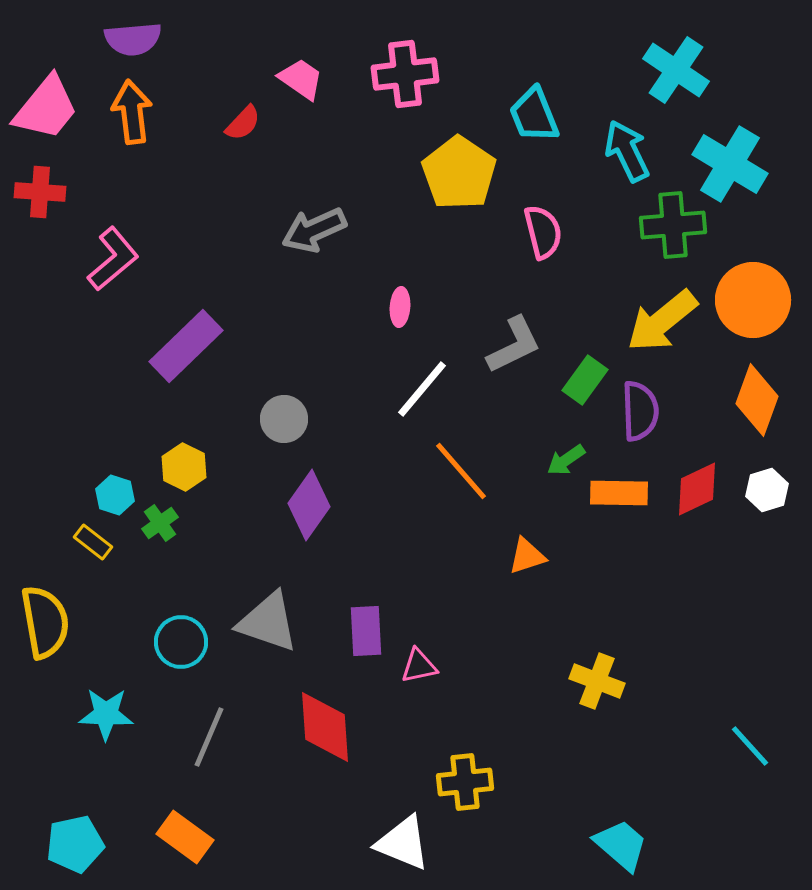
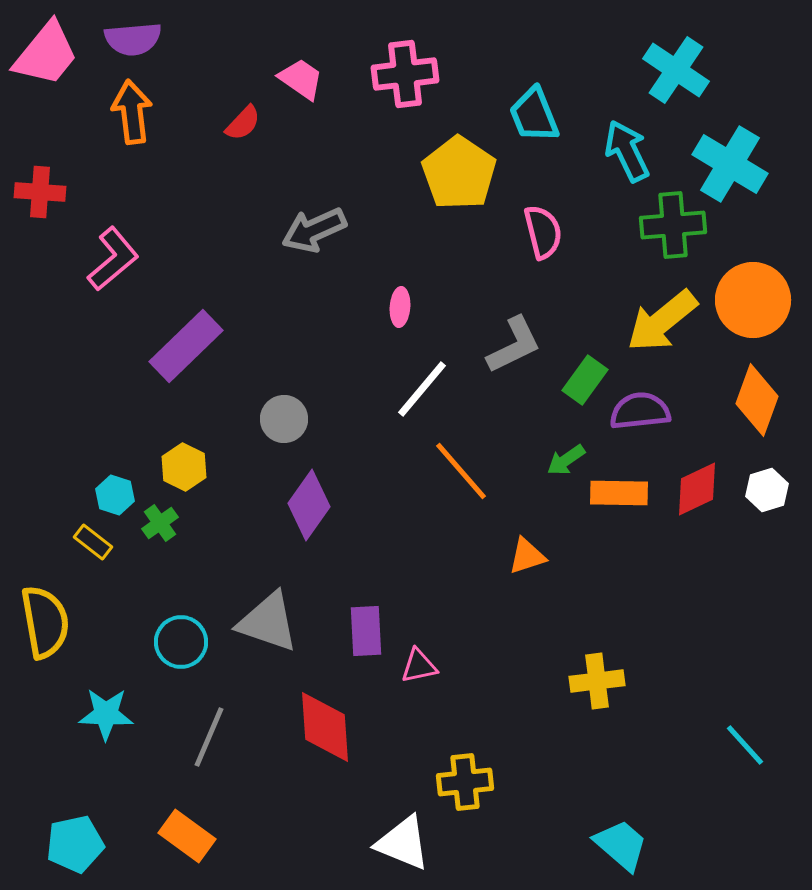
pink trapezoid at (46, 108): moved 54 px up
purple semicircle at (640, 411): rotated 94 degrees counterclockwise
yellow cross at (597, 681): rotated 28 degrees counterclockwise
cyan line at (750, 746): moved 5 px left, 1 px up
orange rectangle at (185, 837): moved 2 px right, 1 px up
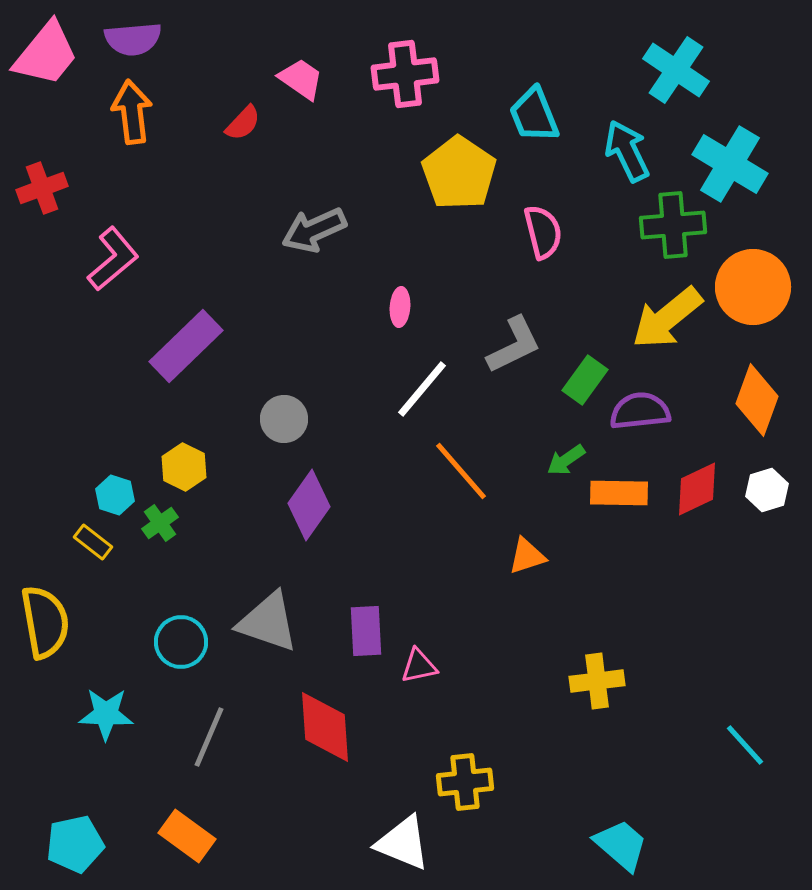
red cross at (40, 192): moved 2 px right, 4 px up; rotated 24 degrees counterclockwise
orange circle at (753, 300): moved 13 px up
yellow arrow at (662, 321): moved 5 px right, 3 px up
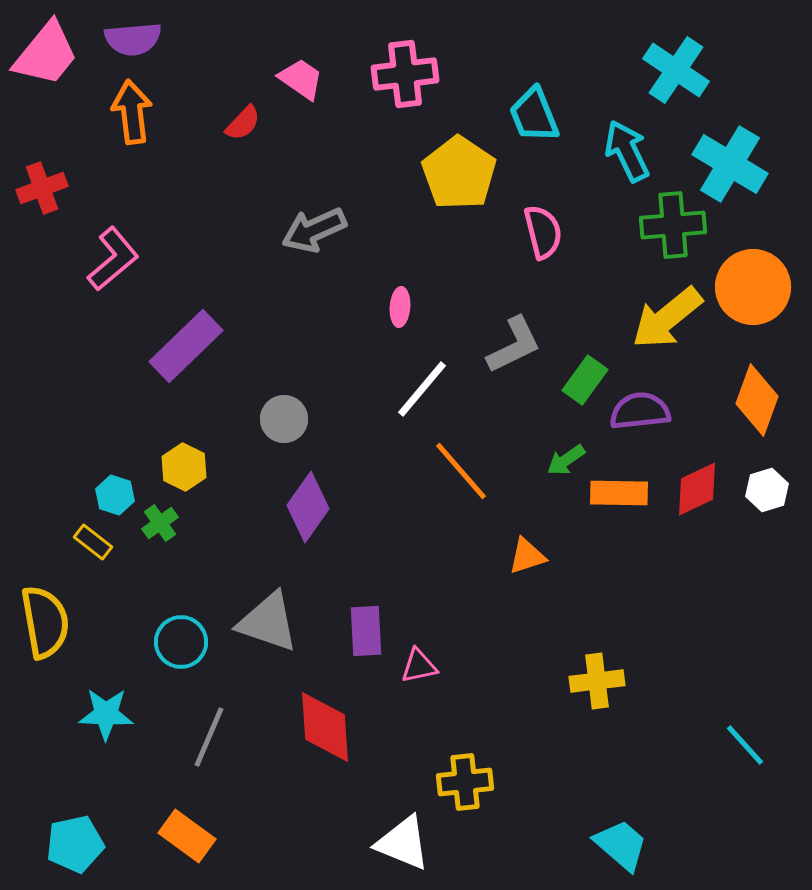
purple diamond at (309, 505): moved 1 px left, 2 px down
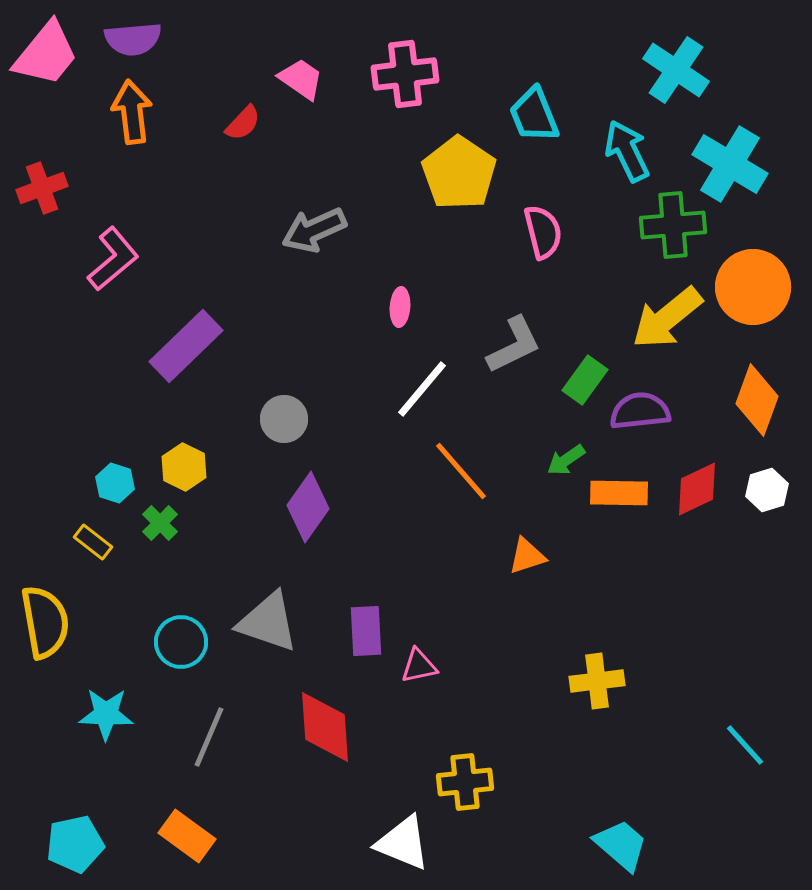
cyan hexagon at (115, 495): moved 12 px up
green cross at (160, 523): rotated 9 degrees counterclockwise
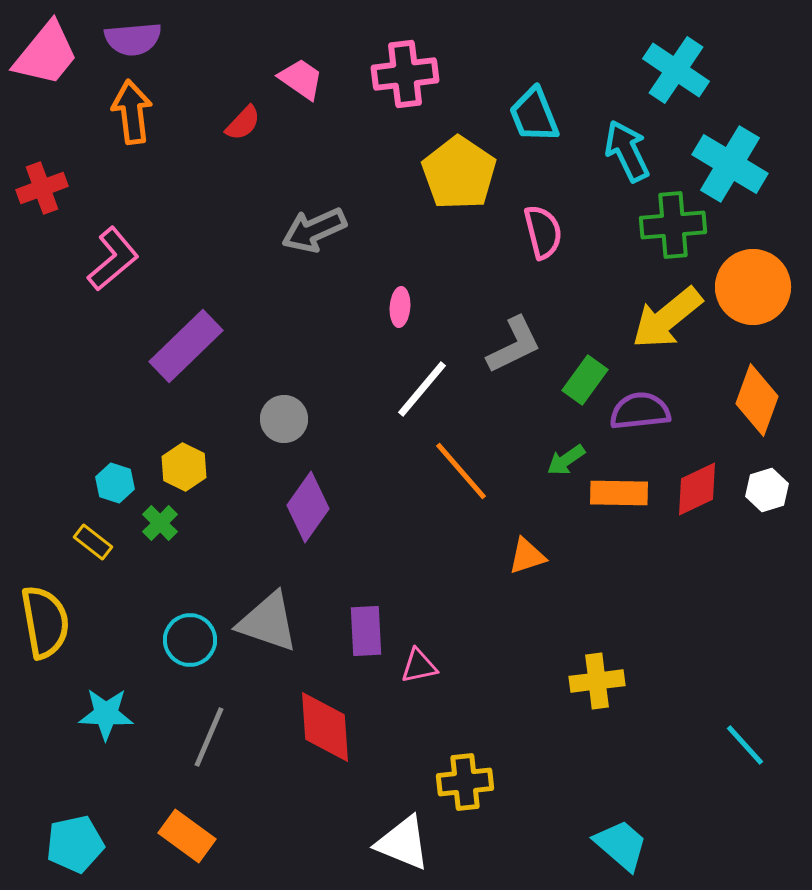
cyan circle at (181, 642): moved 9 px right, 2 px up
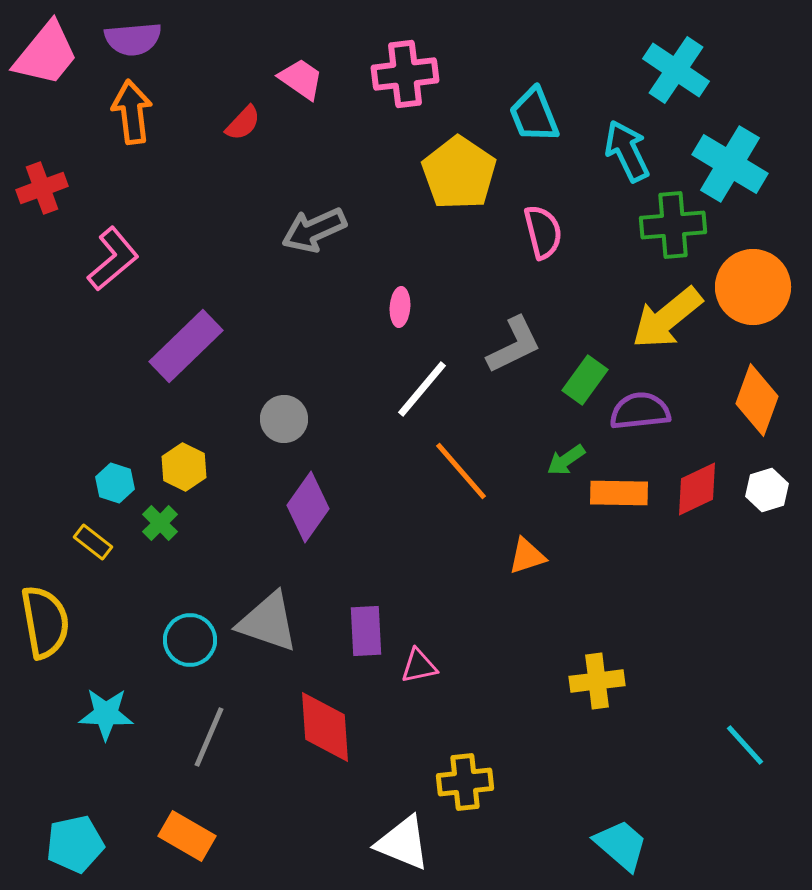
orange rectangle at (187, 836): rotated 6 degrees counterclockwise
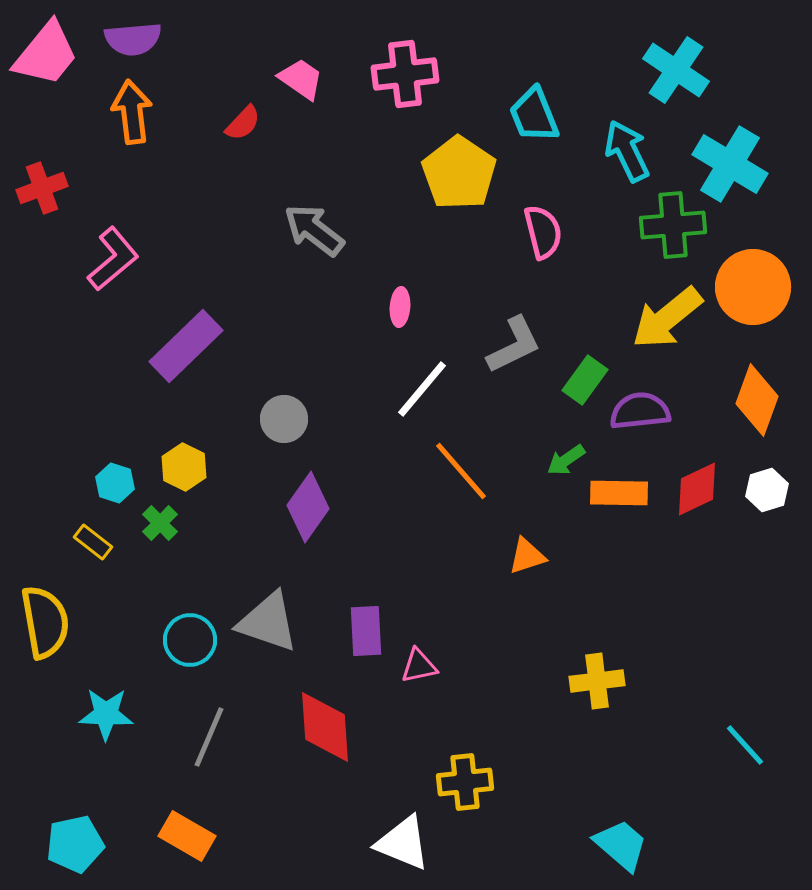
gray arrow at (314, 230): rotated 62 degrees clockwise
